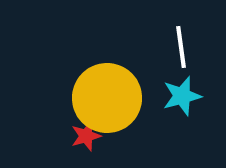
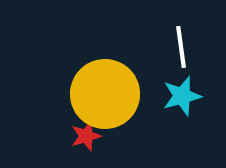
yellow circle: moved 2 px left, 4 px up
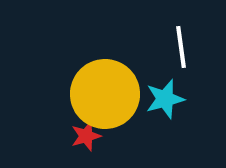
cyan star: moved 17 px left, 3 px down
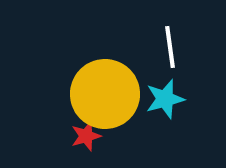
white line: moved 11 px left
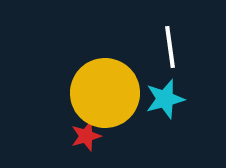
yellow circle: moved 1 px up
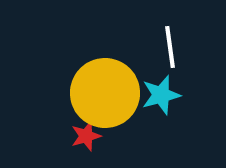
cyan star: moved 4 px left, 4 px up
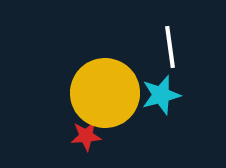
red star: rotated 12 degrees clockwise
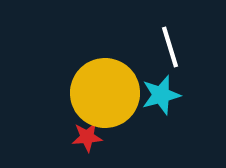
white line: rotated 9 degrees counterclockwise
red star: moved 1 px right, 1 px down
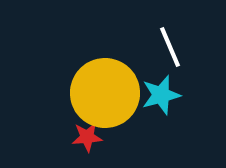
white line: rotated 6 degrees counterclockwise
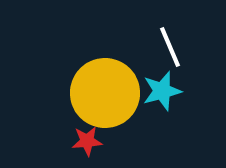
cyan star: moved 1 px right, 4 px up
red star: moved 4 px down
